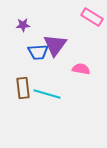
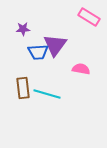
pink rectangle: moved 3 px left
purple star: moved 4 px down
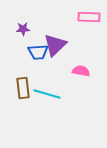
pink rectangle: rotated 30 degrees counterclockwise
purple triangle: rotated 10 degrees clockwise
pink semicircle: moved 2 px down
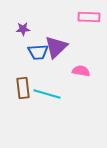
purple triangle: moved 1 px right, 2 px down
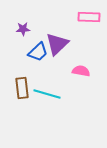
purple triangle: moved 1 px right, 3 px up
blue trapezoid: rotated 40 degrees counterclockwise
brown rectangle: moved 1 px left
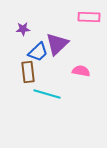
brown rectangle: moved 6 px right, 16 px up
